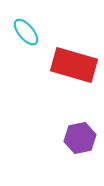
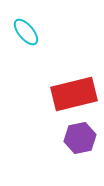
red rectangle: moved 29 px down; rotated 30 degrees counterclockwise
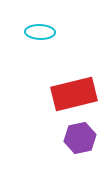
cyan ellipse: moved 14 px right; rotated 48 degrees counterclockwise
